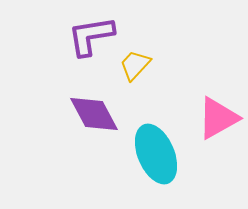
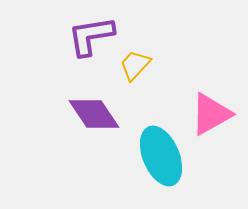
purple diamond: rotated 6 degrees counterclockwise
pink triangle: moved 7 px left, 4 px up
cyan ellipse: moved 5 px right, 2 px down
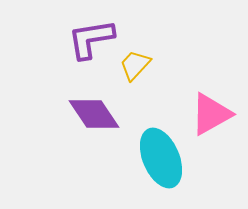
purple L-shape: moved 3 px down
cyan ellipse: moved 2 px down
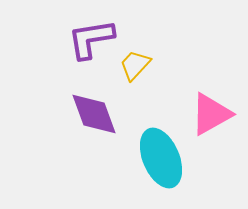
purple diamond: rotated 14 degrees clockwise
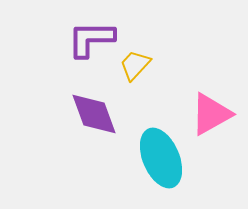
purple L-shape: rotated 9 degrees clockwise
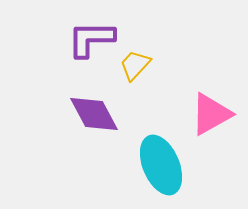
purple diamond: rotated 8 degrees counterclockwise
cyan ellipse: moved 7 px down
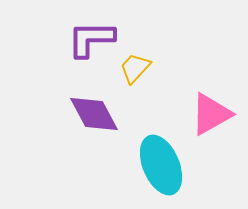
yellow trapezoid: moved 3 px down
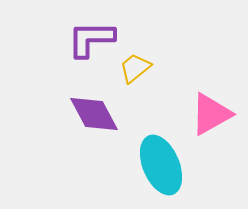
yellow trapezoid: rotated 8 degrees clockwise
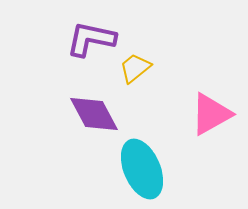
purple L-shape: rotated 12 degrees clockwise
cyan ellipse: moved 19 px left, 4 px down
